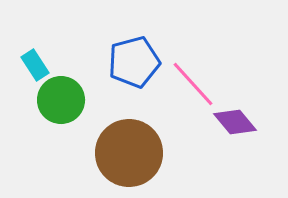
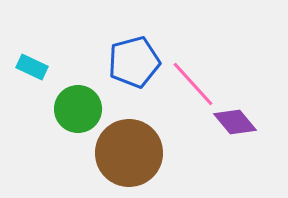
cyan rectangle: moved 3 px left, 2 px down; rotated 32 degrees counterclockwise
green circle: moved 17 px right, 9 px down
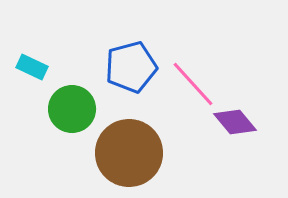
blue pentagon: moved 3 px left, 5 px down
green circle: moved 6 px left
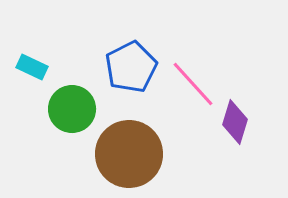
blue pentagon: rotated 12 degrees counterclockwise
purple diamond: rotated 57 degrees clockwise
brown circle: moved 1 px down
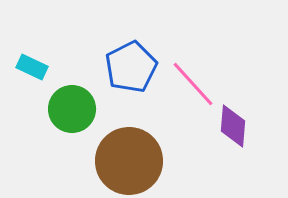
purple diamond: moved 2 px left, 4 px down; rotated 12 degrees counterclockwise
brown circle: moved 7 px down
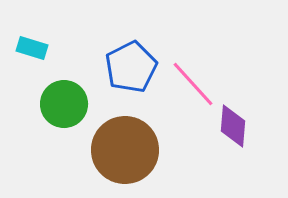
cyan rectangle: moved 19 px up; rotated 8 degrees counterclockwise
green circle: moved 8 px left, 5 px up
brown circle: moved 4 px left, 11 px up
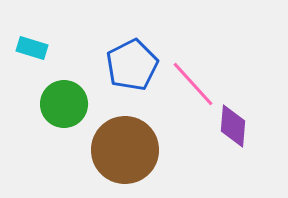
blue pentagon: moved 1 px right, 2 px up
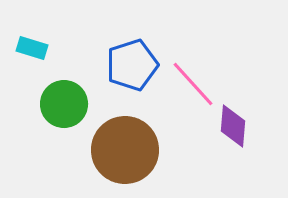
blue pentagon: rotated 9 degrees clockwise
